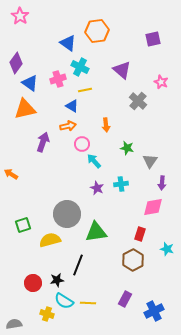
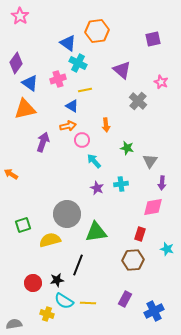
cyan cross at (80, 67): moved 2 px left, 4 px up
pink circle at (82, 144): moved 4 px up
brown hexagon at (133, 260): rotated 25 degrees clockwise
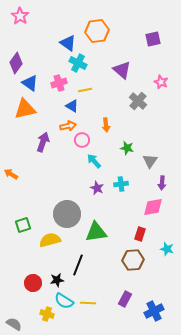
pink cross at (58, 79): moved 1 px right, 4 px down
gray semicircle at (14, 324): rotated 42 degrees clockwise
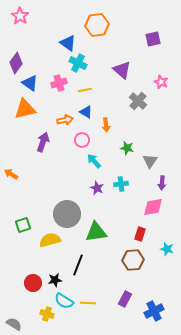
orange hexagon at (97, 31): moved 6 px up
blue triangle at (72, 106): moved 14 px right, 6 px down
orange arrow at (68, 126): moved 3 px left, 6 px up
black star at (57, 280): moved 2 px left
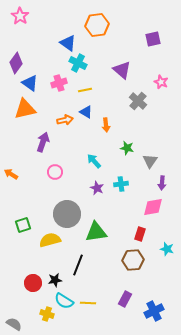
pink circle at (82, 140): moved 27 px left, 32 px down
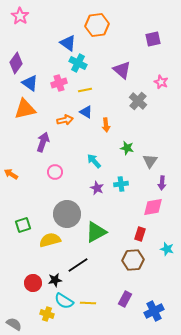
green triangle at (96, 232): rotated 20 degrees counterclockwise
black line at (78, 265): rotated 35 degrees clockwise
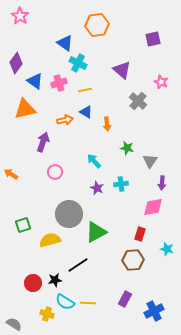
blue triangle at (68, 43): moved 3 px left
blue triangle at (30, 83): moved 5 px right, 2 px up
orange arrow at (106, 125): moved 1 px right, 1 px up
gray circle at (67, 214): moved 2 px right
cyan semicircle at (64, 301): moved 1 px right, 1 px down
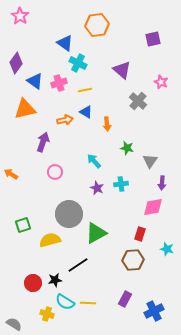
green triangle at (96, 232): moved 1 px down
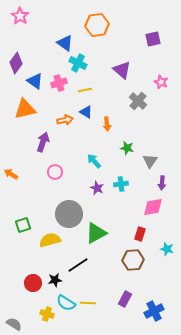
cyan semicircle at (65, 302): moved 1 px right, 1 px down
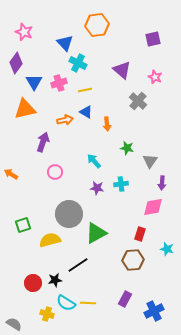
pink star at (20, 16): moved 4 px right, 16 px down; rotated 12 degrees counterclockwise
blue triangle at (65, 43): rotated 12 degrees clockwise
blue triangle at (35, 81): moved 1 px left, 1 px down; rotated 24 degrees clockwise
pink star at (161, 82): moved 6 px left, 5 px up
purple star at (97, 188): rotated 16 degrees counterclockwise
